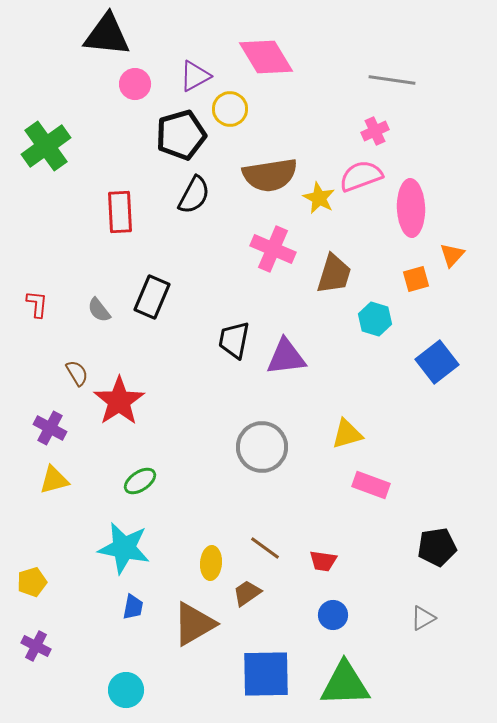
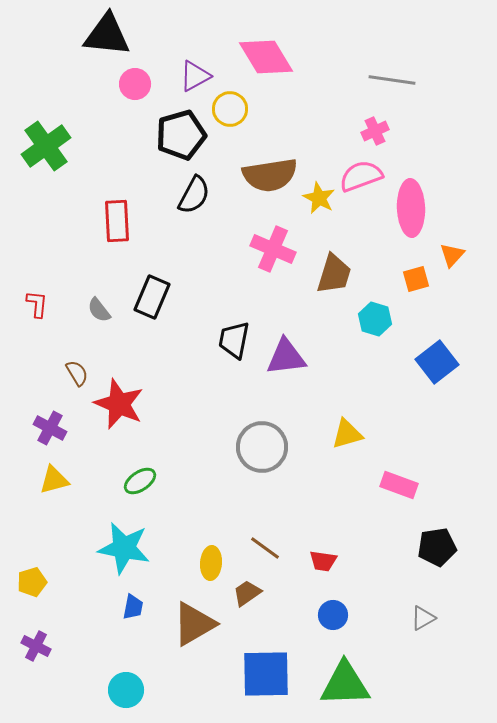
red rectangle at (120, 212): moved 3 px left, 9 px down
red star at (119, 401): moved 3 px down; rotated 15 degrees counterclockwise
pink rectangle at (371, 485): moved 28 px right
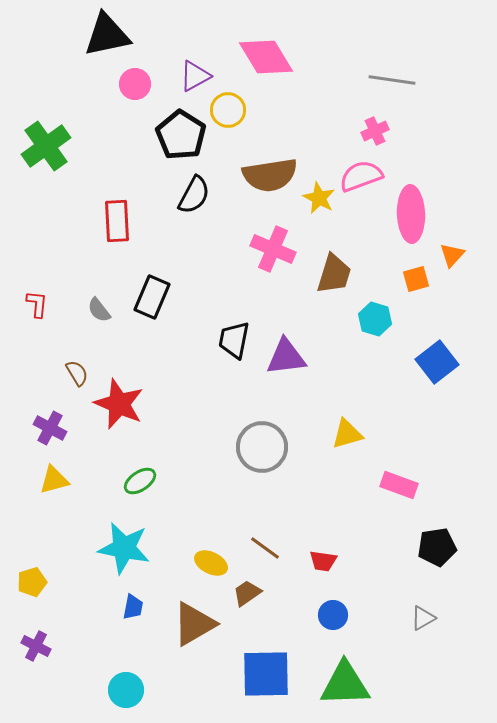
black triangle at (107, 35): rotated 18 degrees counterclockwise
yellow circle at (230, 109): moved 2 px left, 1 px down
black pentagon at (181, 135): rotated 24 degrees counterclockwise
pink ellipse at (411, 208): moved 6 px down
yellow ellipse at (211, 563): rotated 68 degrees counterclockwise
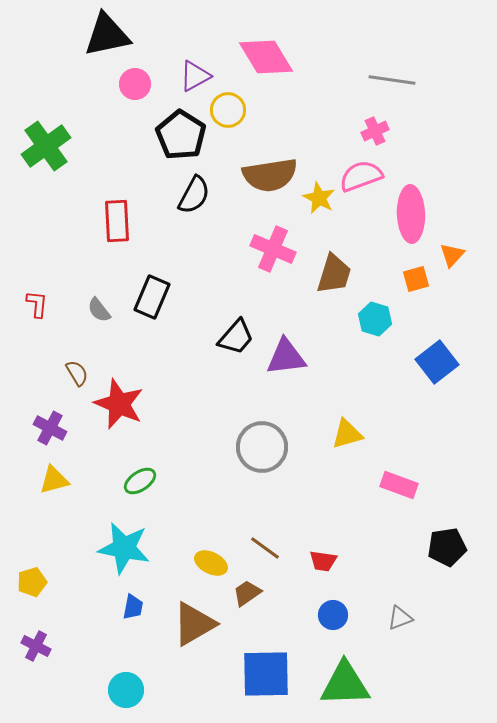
black trapezoid at (234, 340): moved 2 px right, 3 px up; rotated 150 degrees counterclockwise
black pentagon at (437, 547): moved 10 px right
gray triangle at (423, 618): moved 23 px left; rotated 8 degrees clockwise
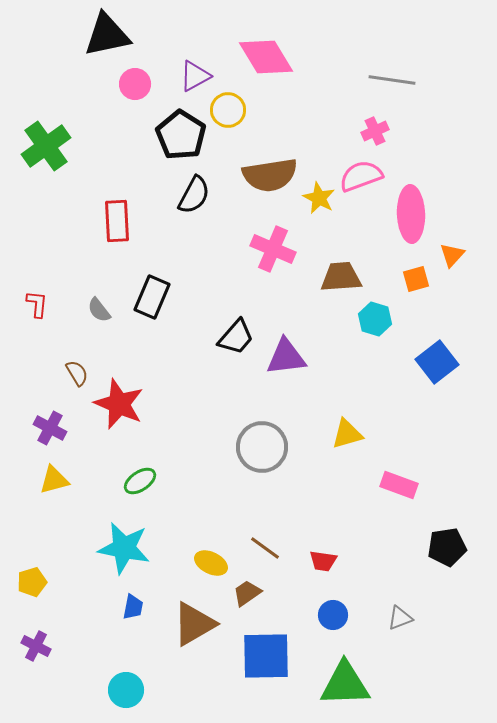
brown trapezoid at (334, 274): moved 7 px right, 3 px down; rotated 111 degrees counterclockwise
blue square at (266, 674): moved 18 px up
